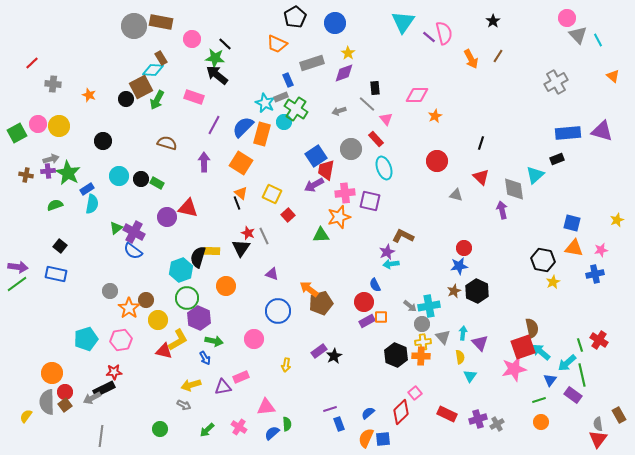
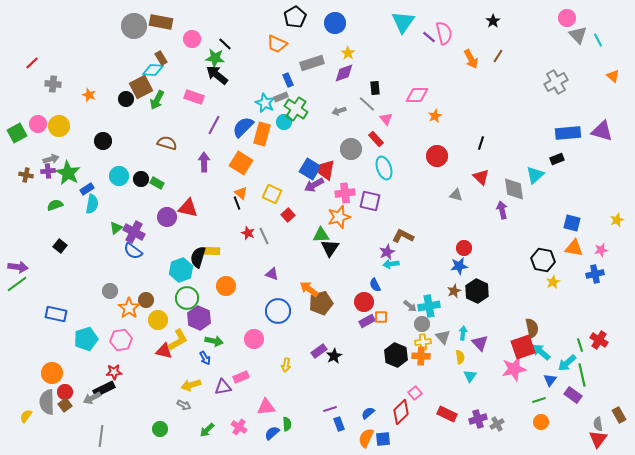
blue square at (316, 156): moved 6 px left, 13 px down; rotated 25 degrees counterclockwise
red circle at (437, 161): moved 5 px up
black triangle at (241, 248): moved 89 px right
blue rectangle at (56, 274): moved 40 px down
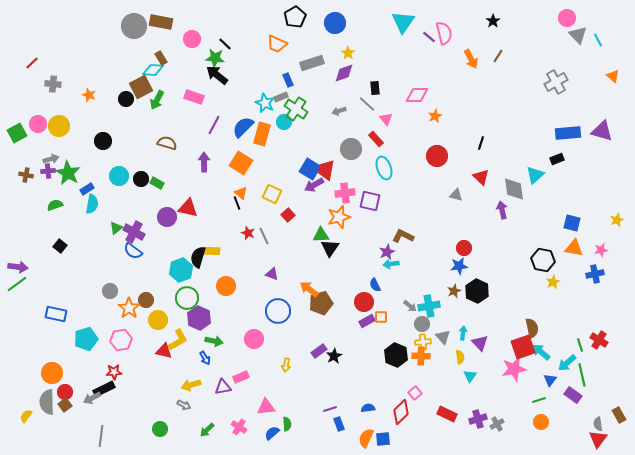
blue semicircle at (368, 413): moved 5 px up; rotated 32 degrees clockwise
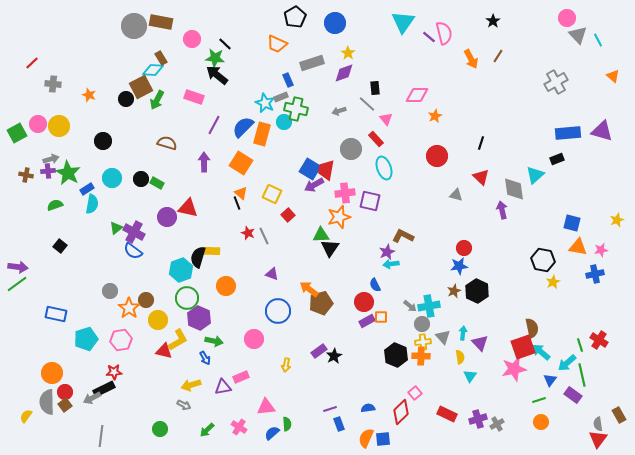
green cross at (296, 109): rotated 20 degrees counterclockwise
cyan circle at (119, 176): moved 7 px left, 2 px down
orange triangle at (574, 248): moved 4 px right, 1 px up
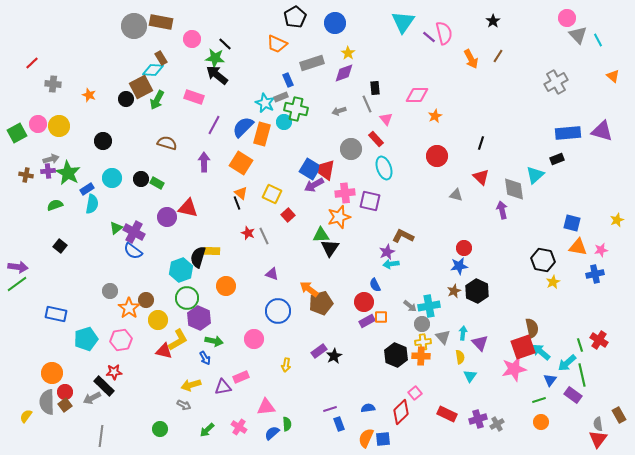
gray line at (367, 104): rotated 24 degrees clockwise
black rectangle at (104, 389): moved 3 px up; rotated 70 degrees clockwise
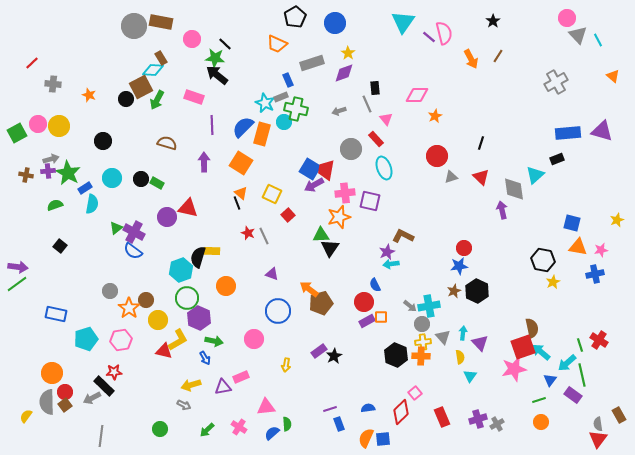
purple line at (214, 125): moved 2 px left; rotated 30 degrees counterclockwise
blue rectangle at (87, 189): moved 2 px left, 1 px up
gray triangle at (456, 195): moved 5 px left, 18 px up; rotated 32 degrees counterclockwise
red rectangle at (447, 414): moved 5 px left, 3 px down; rotated 42 degrees clockwise
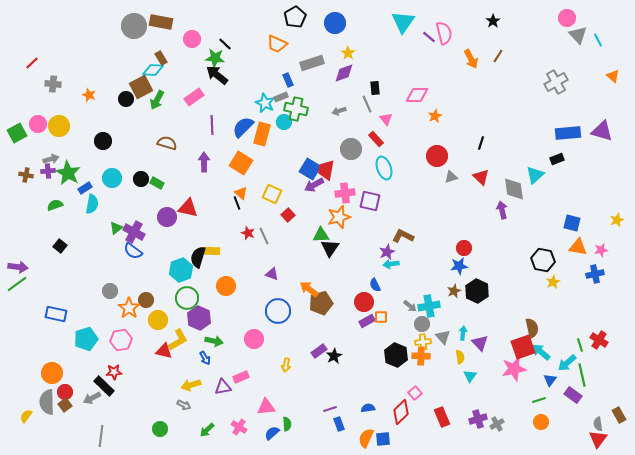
pink rectangle at (194, 97): rotated 54 degrees counterclockwise
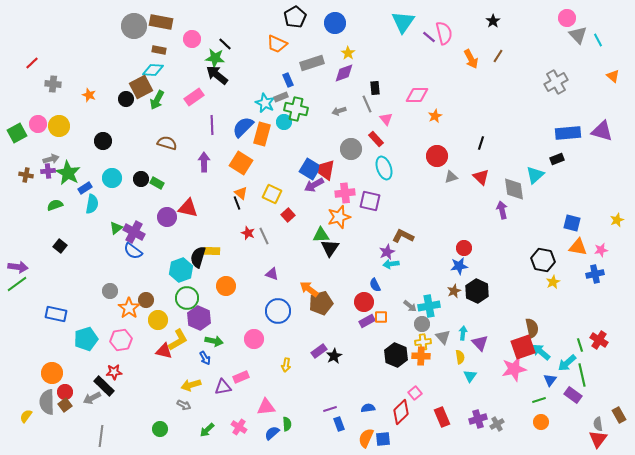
brown rectangle at (161, 58): moved 2 px left, 8 px up; rotated 48 degrees counterclockwise
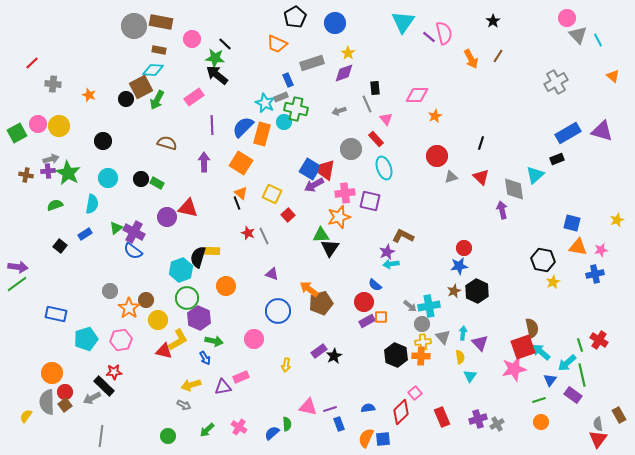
blue rectangle at (568, 133): rotated 25 degrees counterclockwise
cyan circle at (112, 178): moved 4 px left
blue rectangle at (85, 188): moved 46 px down
blue semicircle at (375, 285): rotated 24 degrees counterclockwise
pink triangle at (266, 407): moved 42 px right; rotated 18 degrees clockwise
green circle at (160, 429): moved 8 px right, 7 px down
